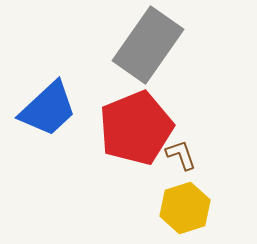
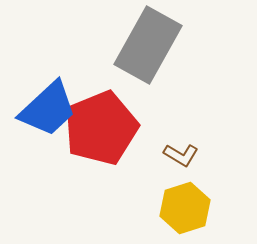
gray rectangle: rotated 6 degrees counterclockwise
red pentagon: moved 35 px left
brown L-shape: rotated 140 degrees clockwise
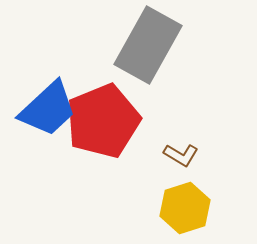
red pentagon: moved 2 px right, 7 px up
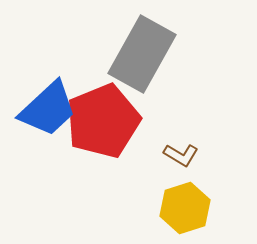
gray rectangle: moved 6 px left, 9 px down
